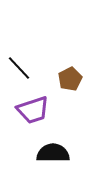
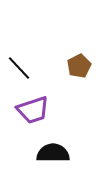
brown pentagon: moved 9 px right, 13 px up
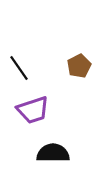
black line: rotated 8 degrees clockwise
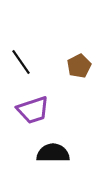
black line: moved 2 px right, 6 px up
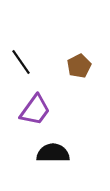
purple trapezoid: moved 2 px right; rotated 36 degrees counterclockwise
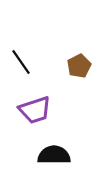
purple trapezoid: rotated 36 degrees clockwise
black semicircle: moved 1 px right, 2 px down
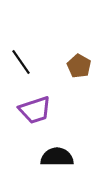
brown pentagon: rotated 15 degrees counterclockwise
black semicircle: moved 3 px right, 2 px down
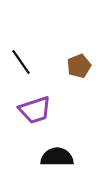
brown pentagon: rotated 20 degrees clockwise
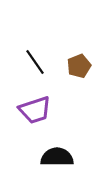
black line: moved 14 px right
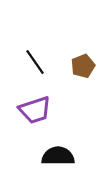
brown pentagon: moved 4 px right
black semicircle: moved 1 px right, 1 px up
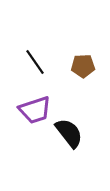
brown pentagon: rotated 20 degrees clockwise
black semicircle: moved 11 px right, 23 px up; rotated 52 degrees clockwise
